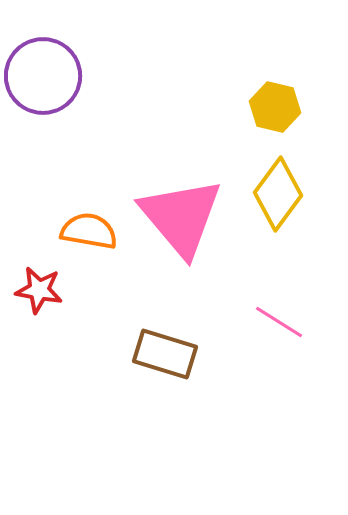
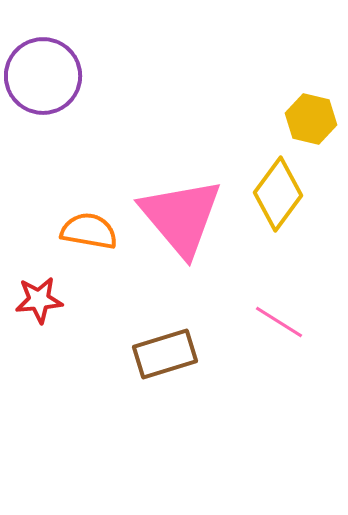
yellow hexagon: moved 36 px right, 12 px down
red star: moved 10 px down; rotated 15 degrees counterclockwise
brown rectangle: rotated 34 degrees counterclockwise
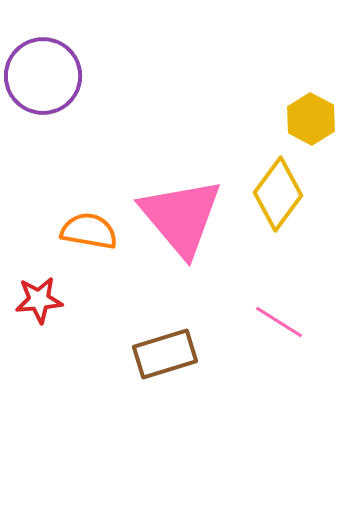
yellow hexagon: rotated 15 degrees clockwise
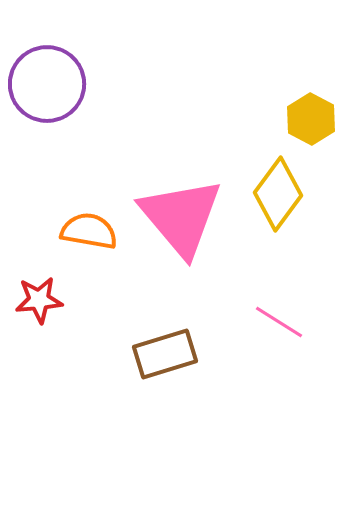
purple circle: moved 4 px right, 8 px down
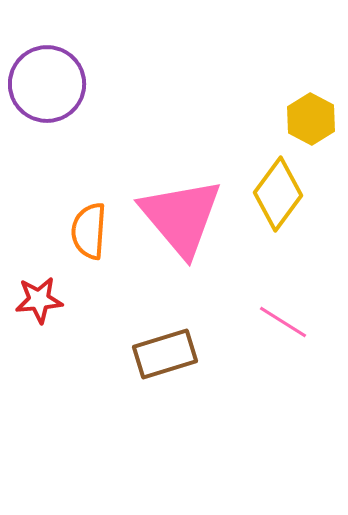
orange semicircle: rotated 96 degrees counterclockwise
pink line: moved 4 px right
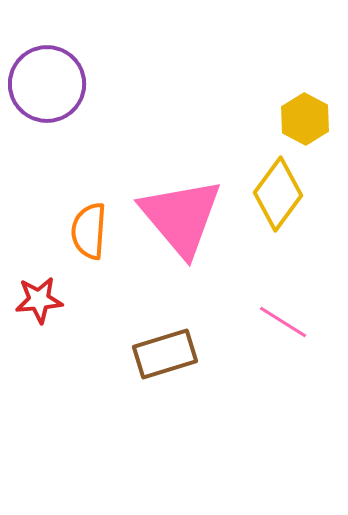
yellow hexagon: moved 6 px left
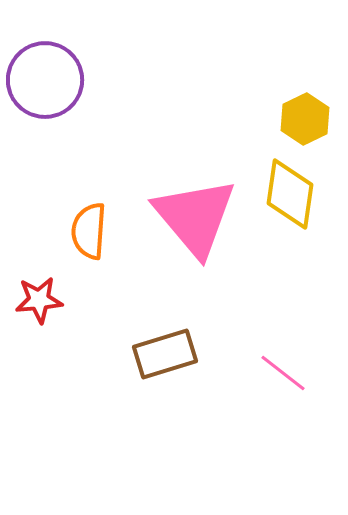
purple circle: moved 2 px left, 4 px up
yellow hexagon: rotated 6 degrees clockwise
yellow diamond: moved 12 px right; rotated 28 degrees counterclockwise
pink triangle: moved 14 px right
pink line: moved 51 px down; rotated 6 degrees clockwise
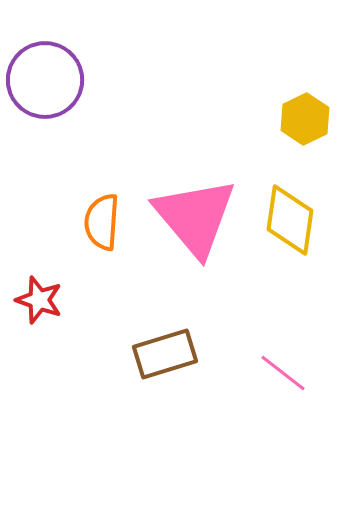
yellow diamond: moved 26 px down
orange semicircle: moved 13 px right, 9 px up
red star: rotated 24 degrees clockwise
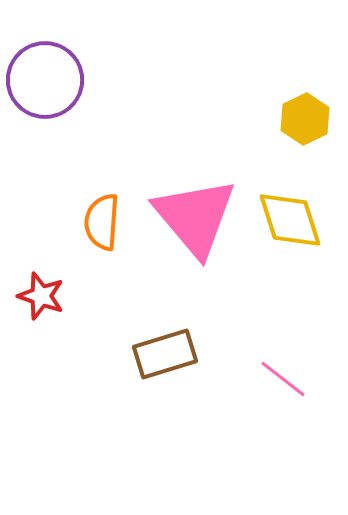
yellow diamond: rotated 26 degrees counterclockwise
red star: moved 2 px right, 4 px up
pink line: moved 6 px down
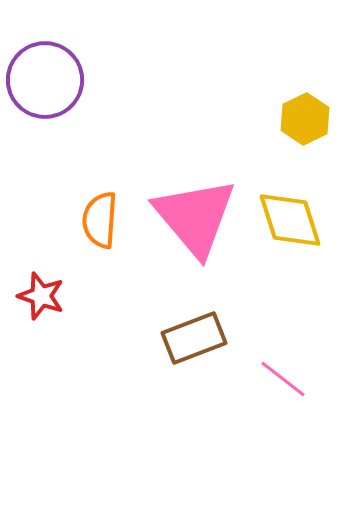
orange semicircle: moved 2 px left, 2 px up
brown rectangle: moved 29 px right, 16 px up; rotated 4 degrees counterclockwise
